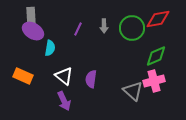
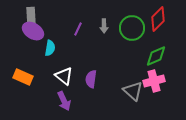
red diamond: rotated 35 degrees counterclockwise
orange rectangle: moved 1 px down
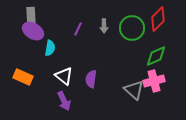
gray triangle: moved 1 px right, 1 px up
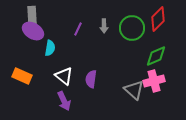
gray rectangle: moved 1 px right, 1 px up
orange rectangle: moved 1 px left, 1 px up
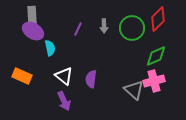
cyan semicircle: rotated 21 degrees counterclockwise
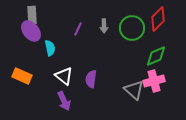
purple ellipse: moved 2 px left; rotated 20 degrees clockwise
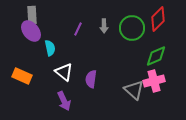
white triangle: moved 4 px up
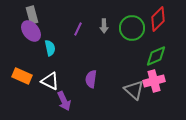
gray rectangle: rotated 12 degrees counterclockwise
white triangle: moved 14 px left, 9 px down; rotated 12 degrees counterclockwise
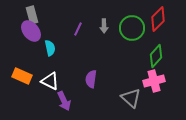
green diamond: rotated 25 degrees counterclockwise
gray triangle: moved 3 px left, 8 px down
